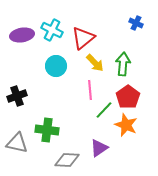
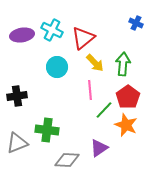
cyan circle: moved 1 px right, 1 px down
black cross: rotated 12 degrees clockwise
gray triangle: rotated 35 degrees counterclockwise
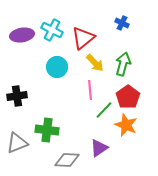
blue cross: moved 14 px left
green arrow: rotated 10 degrees clockwise
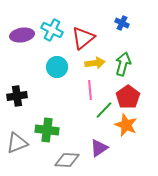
yellow arrow: rotated 54 degrees counterclockwise
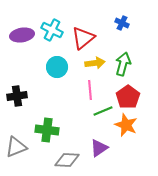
green line: moved 1 px left, 1 px down; rotated 24 degrees clockwise
gray triangle: moved 1 px left, 4 px down
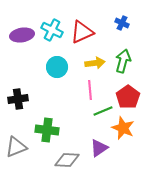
red triangle: moved 1 px left, 6 px up; rotated 15 degrees clockwise
green arrow: moved 3 px up
black cross: moved 1 px right, 3 px down
orange star: moved 3 px left, 3 px down
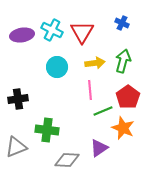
red triangle: rotated 35 degrees counterclockwise
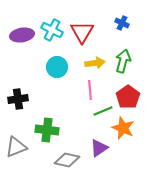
gray diamond: rotated 10 degrees clockwise
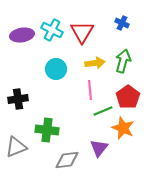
cyan circle: moved 1 px left, 2 px down
purple triangle: rotated 18 degrees counterclockwise
gray diamond: rotated 20 degrees counterclockwise
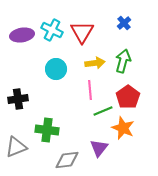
blue cross: moved 2 px right; rotated 24 degrees clockwise
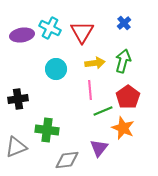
cyan cross: moved 2 px left, 2 px up
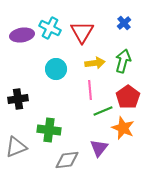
green cross: moved 2 px right
